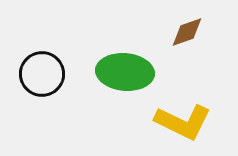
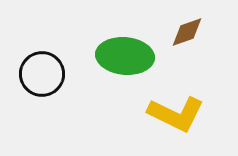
green ellipse: moved 16 px up
yellow L-shape: moved 7 px left, 8 px up
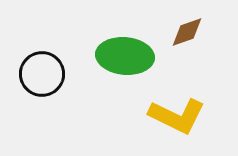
yellow L-shape: moved 1 px right, 2 px down
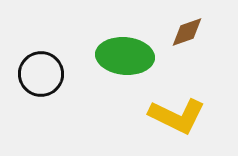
black circle: moved 1 px left
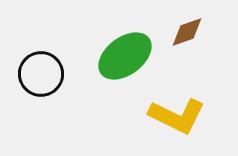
green ellipse: rotated 42 degrees counterclockwise
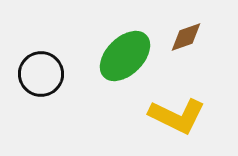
brown diamond: moved 1 px left, 5 px down
green ellipse: rotated 8 degrees counterclockwise
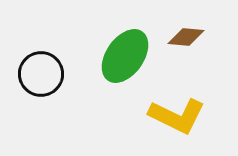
brown diamond: rotated 24 degrees clockwise
green ellipse: rotated 10 degrees counterclockwise
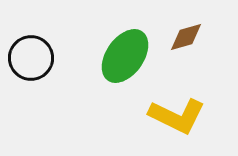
brown diamond: rotated 21 degrees counterclockwise
black circle: moved 10 px left, 16 px up
